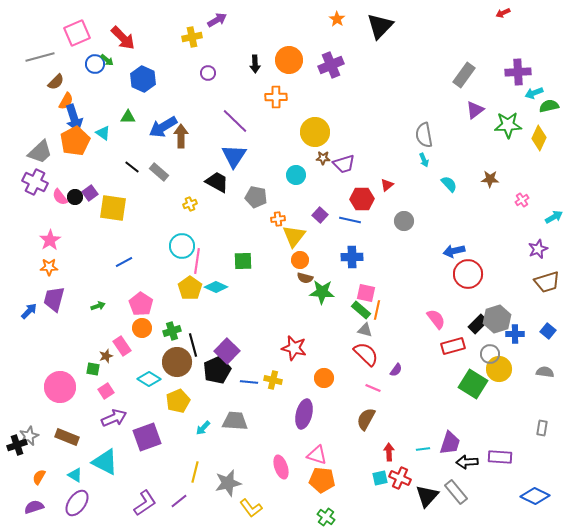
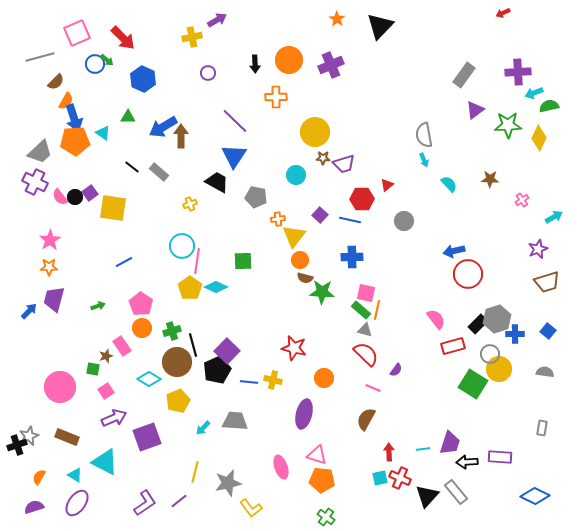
orange pentagon at (75, 141): rotated 24 degrees clockwise
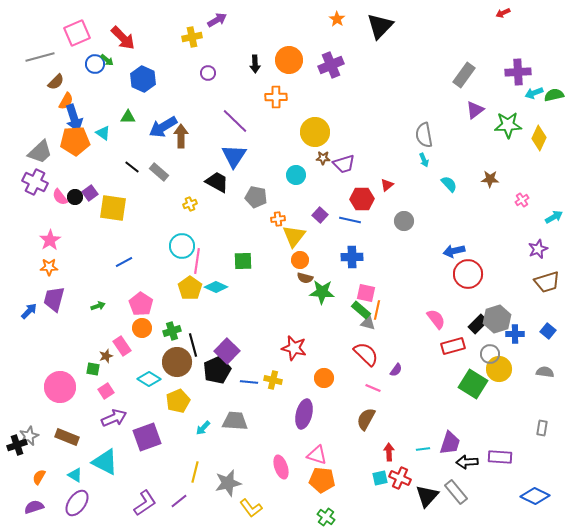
green semicircle at (549, 106): moved 5 px right, 11 px up
gray triangle at (365, 330): moved 3 px right, 7 px up
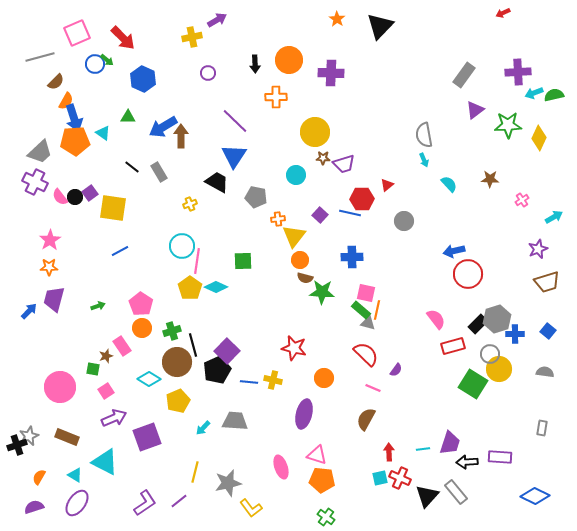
purple cross at (331, 65): moved 8 px down; rotated 25 degrees clockwise
gray rectangle at (159, 172): rotated 18 degrees clockwise
blue line at (350, 220): moved 7 px up
blue line at (124, 262): moved 4 px left, 11 px up
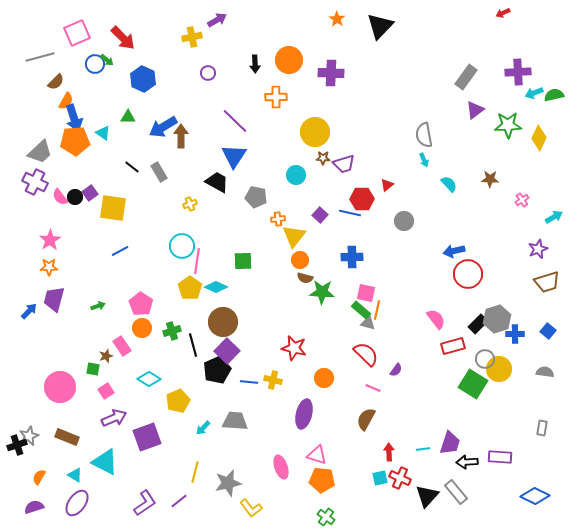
gray rectangle at (464, 75): moved 2 px right, 2 px down
gray circle at (490, 354): moved 5 px left, 5 px down
brown circle at (177, 362): moved 46 px right, 40 px up
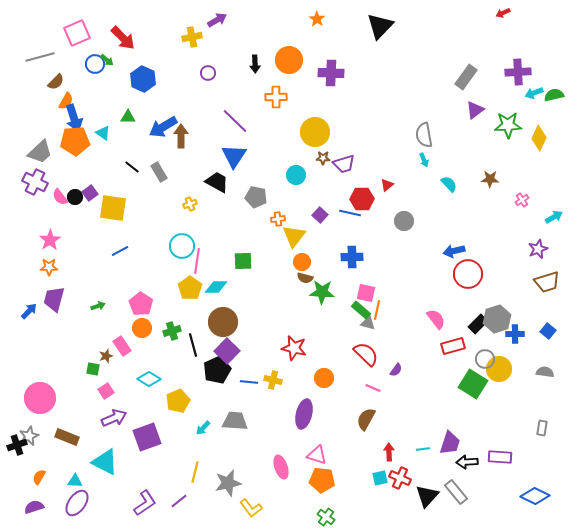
orange star at (337, 19): moved 20 px left
orange circle at (300, 260): moved 2 px right, 2 px down
cyan diamond at (216, 287): rotated 25 degrees counterclockwise
pink circle at (60, 387): moved 20 px left, 11 px down
cyan triangle at (75, 475): moved 6 px down; rotated 28 degrees counterclockwise
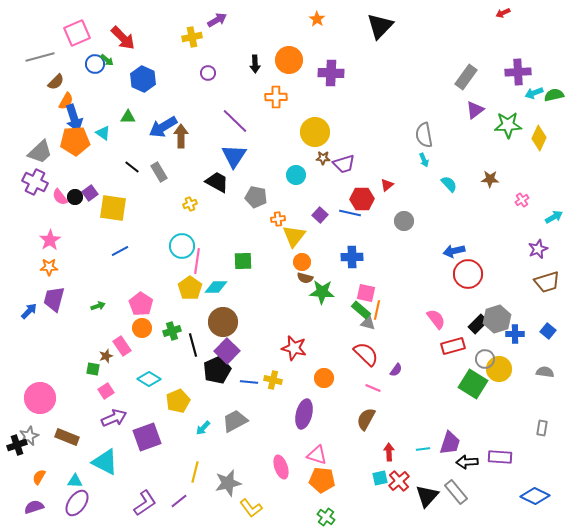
gray trapezoid at (235, 421): rotated 32 degrees counterclockwise
red cross at (400, 478): moved 1 px left, 3 px down; rotated 25 degrees clockwise
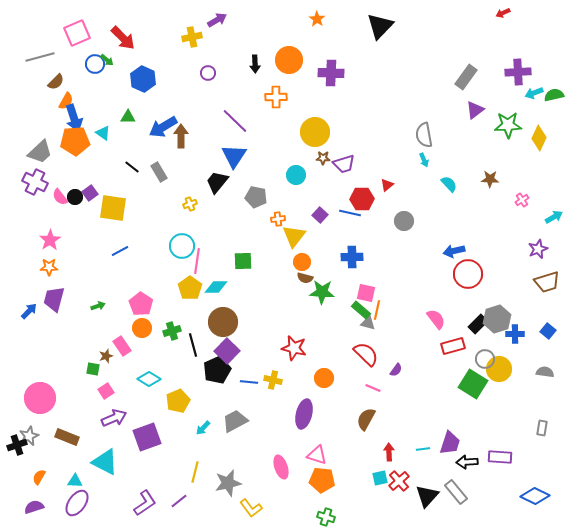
black trapezoid at (217, 182): rotated 80 degrees counterclockwise
green cross at (326, 517): rotated 18 degrees counterclockwise
